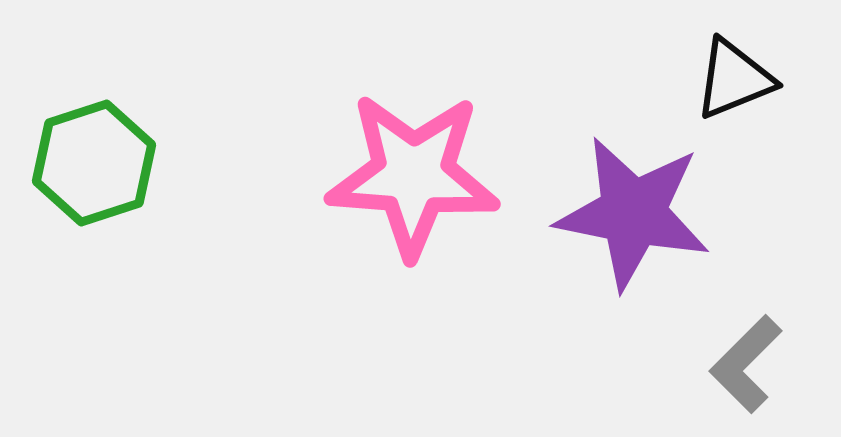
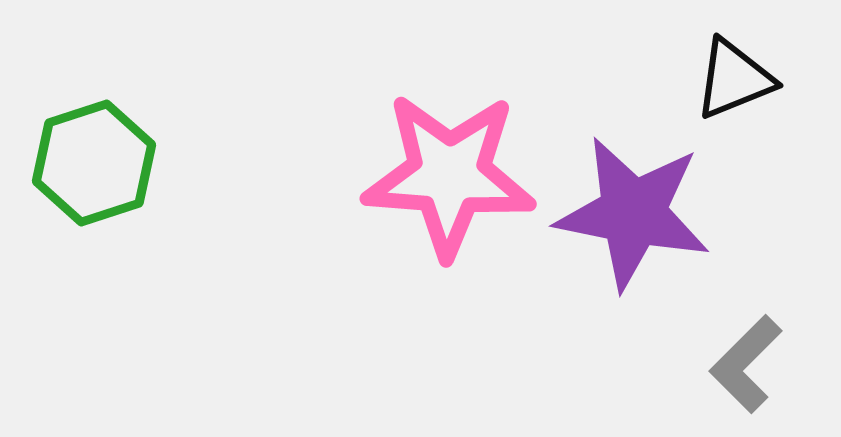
pink star: moved 36 px right
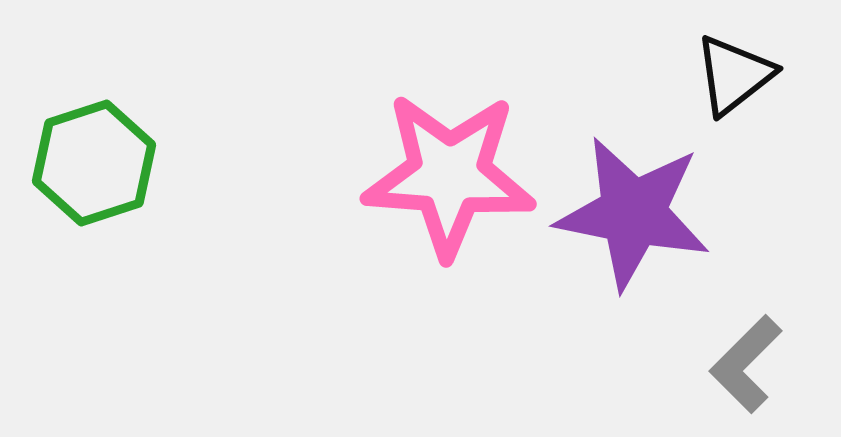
black triangle: moved 4 px up; rotated 16 degrees counterclockwise
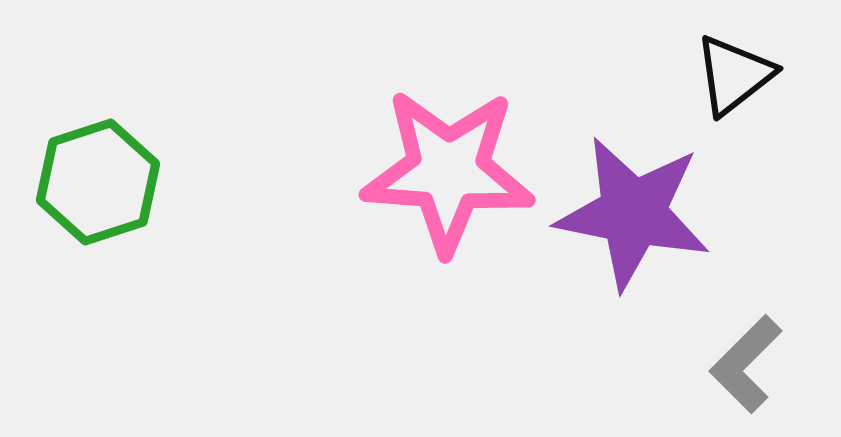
green hexagon: moved 4 px right, 19 px down
pink star: moved 1 px left, 4 px up
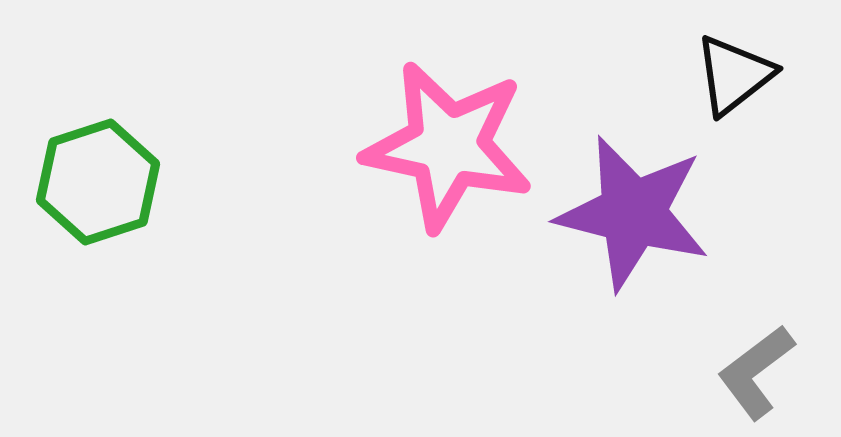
pink star: moved 25 px up; rotated 8 degrees clockwise
purple star: rotated 3 degrees clockwise
gray L-shape: moved 10 px right, 8 px down; rotated 8 degrees clockwise
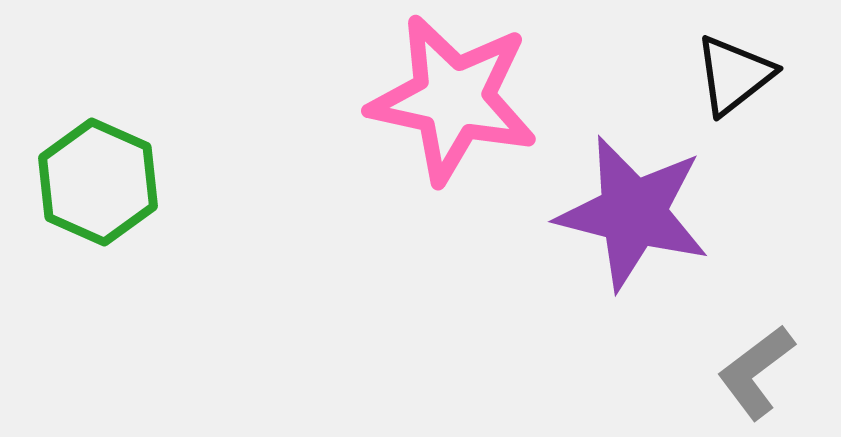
pink star: moved 5 px right, 47 px up
green hexagon: rotated 18 degrees counterclockwise
